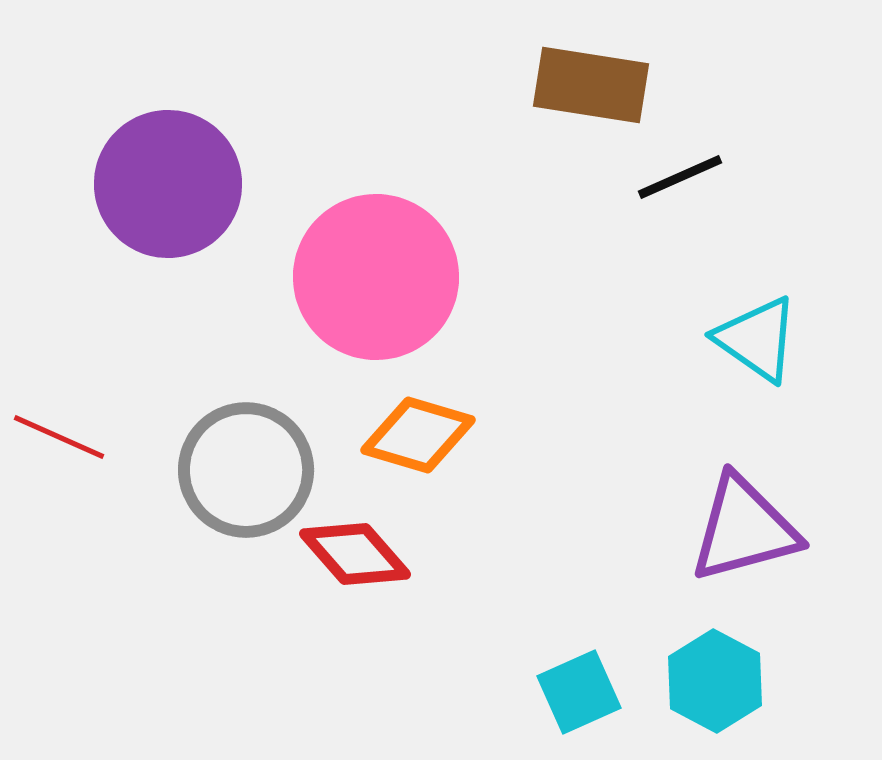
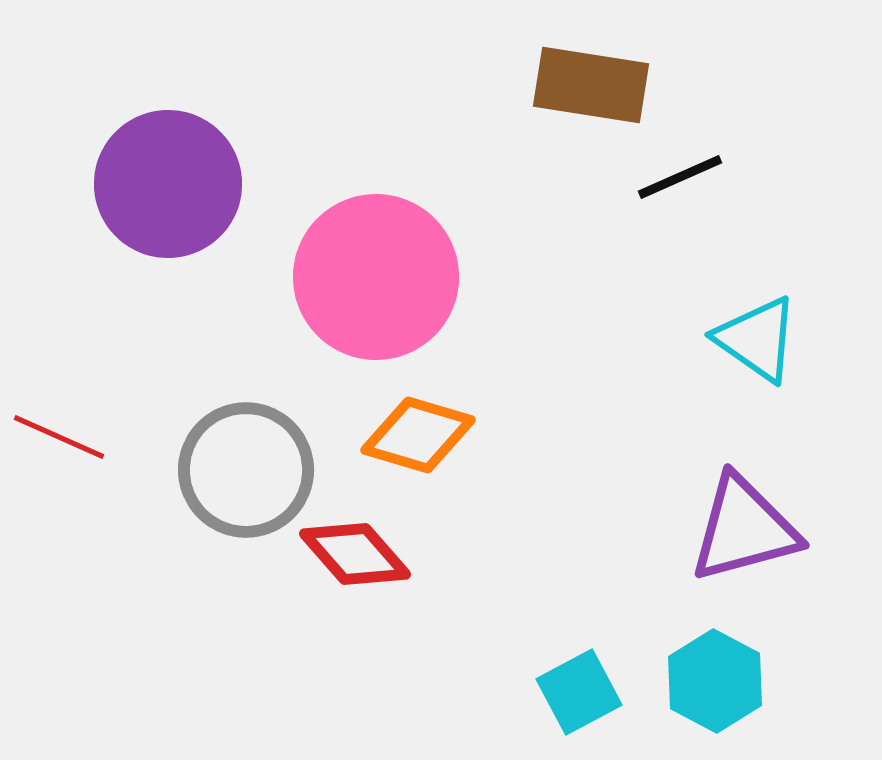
cyan square: rotated 4 degrees counterclockwise
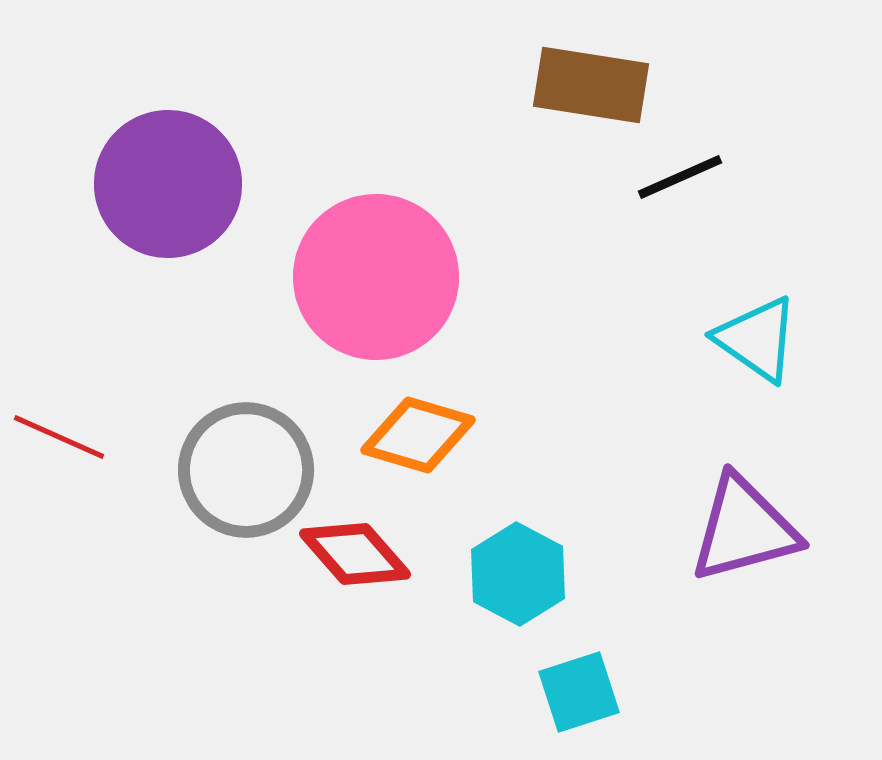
cyan hexagon: moved 197 px left, 107 px up
cyan square: rotated 10 degrees clockwise
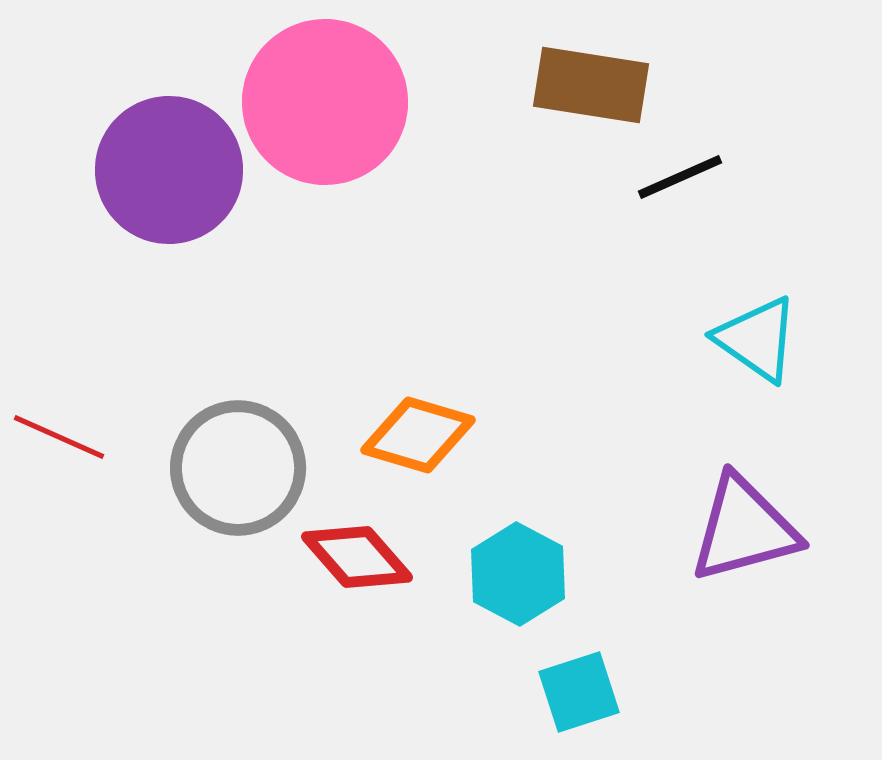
purple circle: moved 1 px right, 14 px up
pink circle: moved 51 px left, 175 px up
gray circle: moved 8 px left, 2 px up
red diamond: moved 2 px right, 3 px down
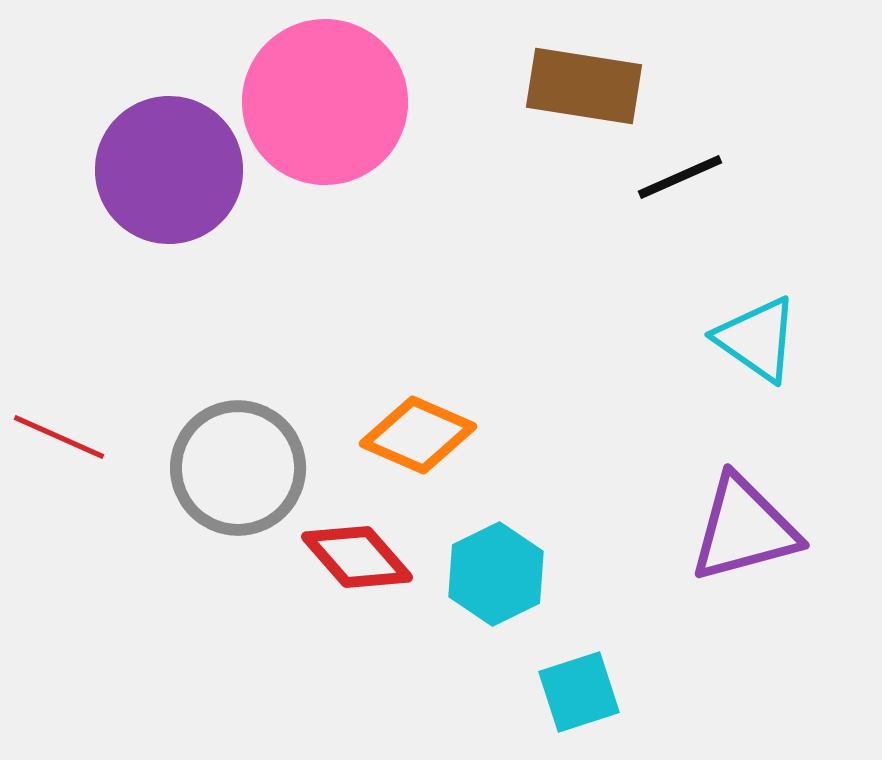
brown rectangle: moved 7 px left, 1 px down
orange diamond: rotated 7 degrees clockwise
cyan hexagon: moved 22 px left; rotated 6 degrees clockwise
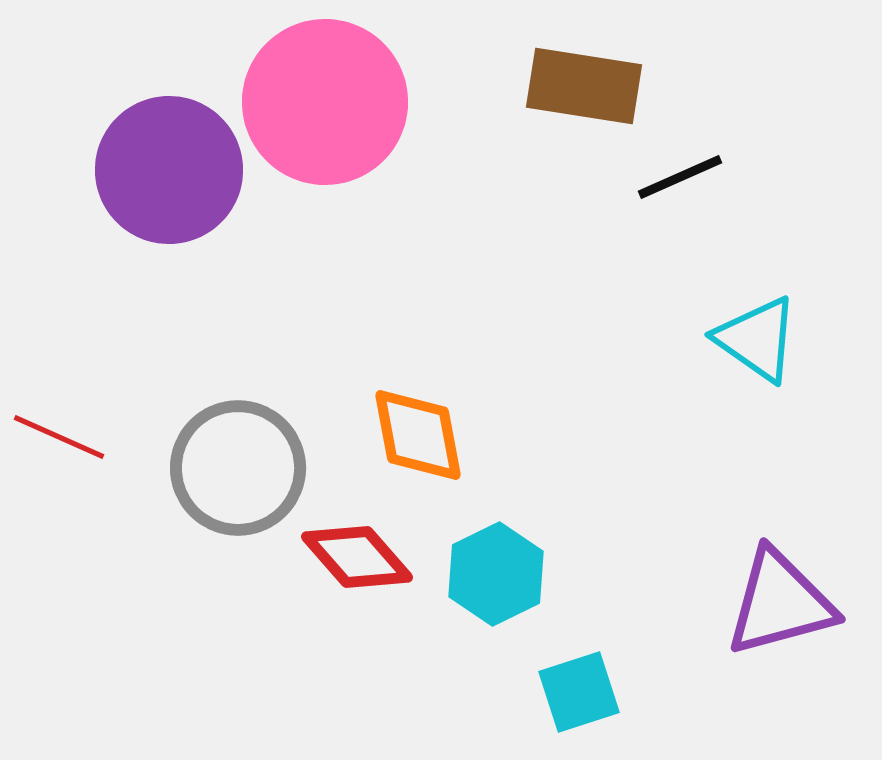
orange diamond: rotated 56 degrees clockwise
purple triangle: moved 36 px right, 74 px down
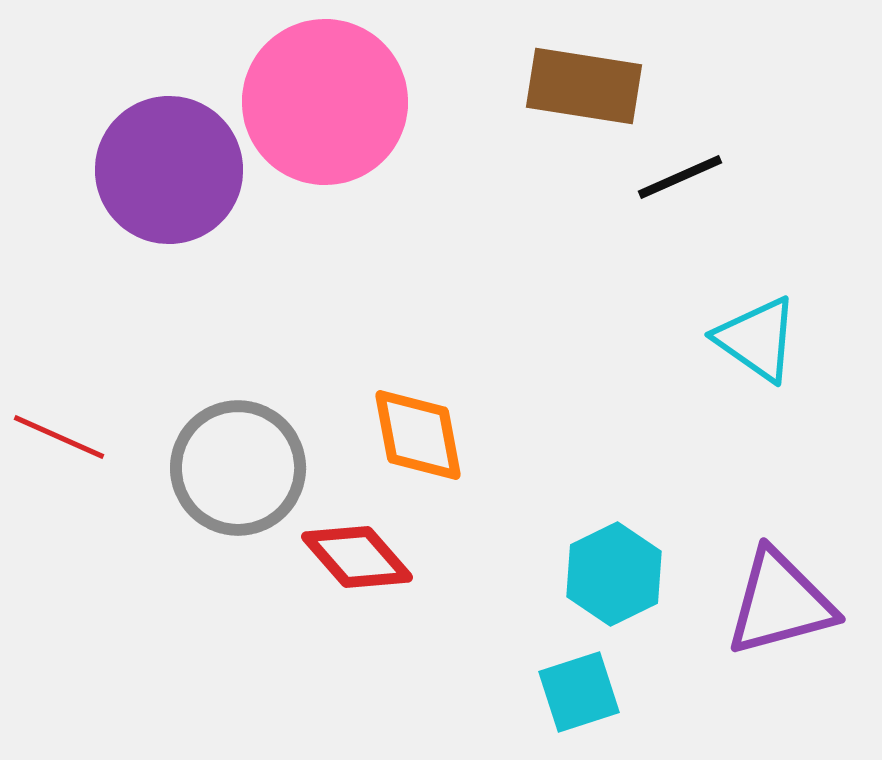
cyan hexagon: moved 118 px right
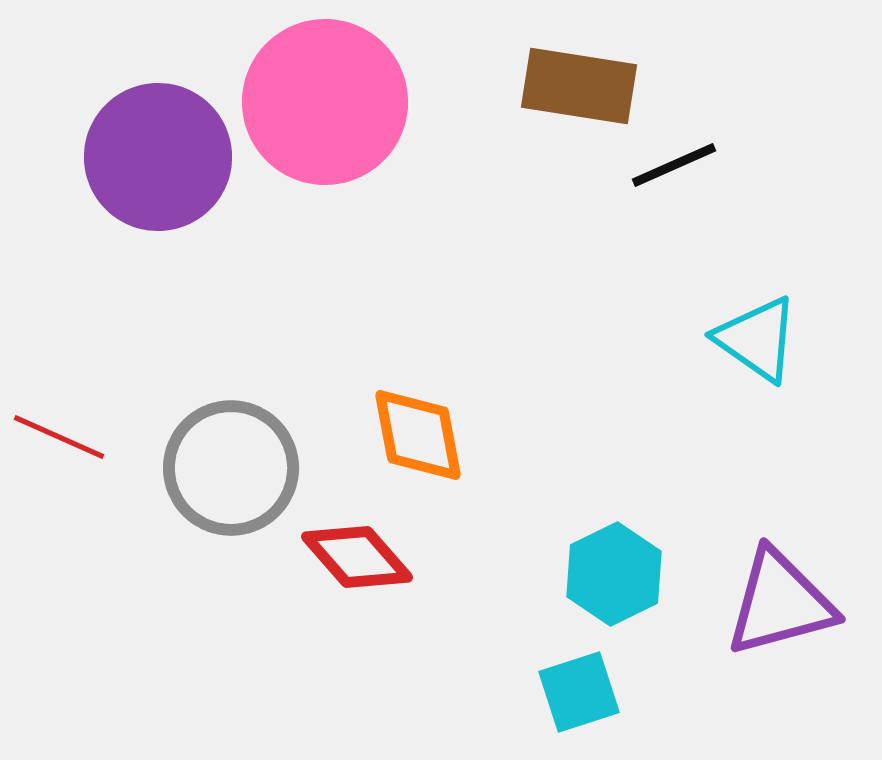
brown rectangle: moved 5 px left
purple circle: moved 11 px left, 13 px up
black line: moved 6 px left, 12 px up
gray circle: moved 7 px left
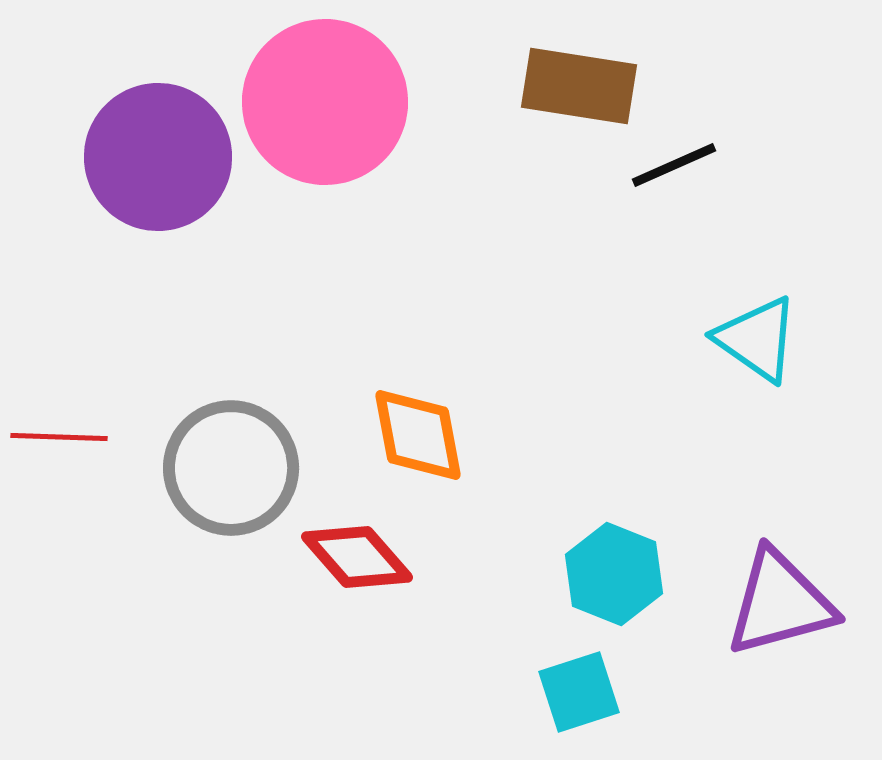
red line: rotated 22 degrees counterclockwise
cyan hexagon: rotated 12 degrees counterclockwise
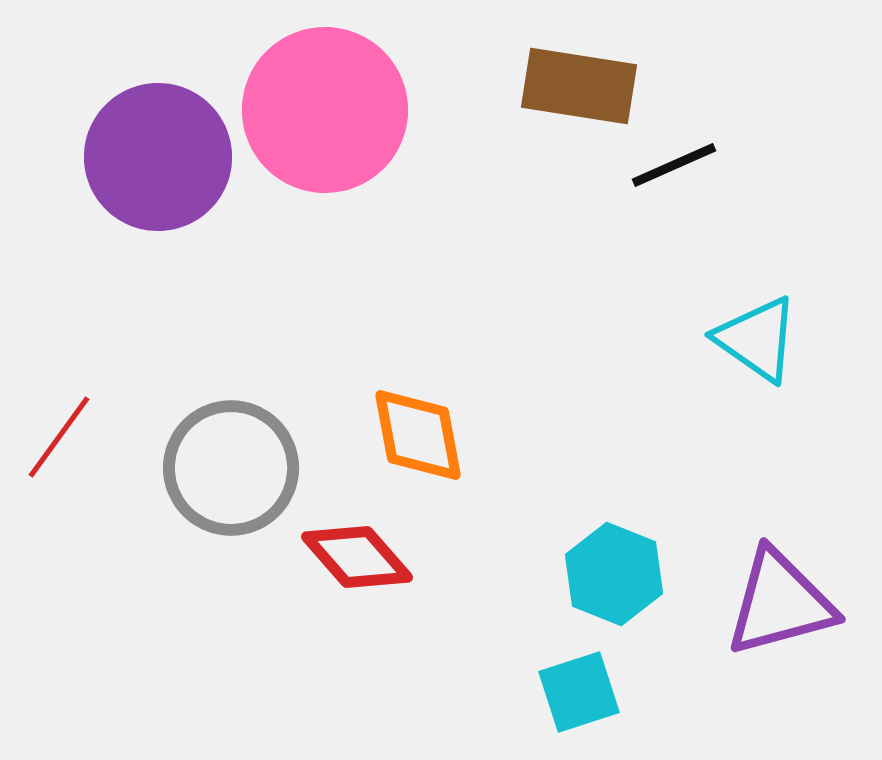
pink circle: moved 8 px down
red line: rotated 56 degrees counterclockwise
